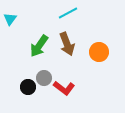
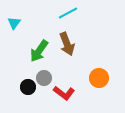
cyan triangle: moved 4 px right, 4 px down
green arrow: moved 5 px down
orange circle: moved 26 px down
red L-shape: moved 5 px down
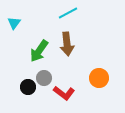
brown arrow: rotated 15 degrees clockwise
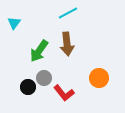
red L-shape: rotated 15 degrees clockwise
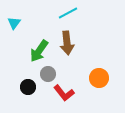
brown arrow: moved 1 px up
gray circle: moved 4 px right, 4 px up
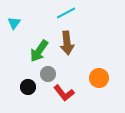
cyan line: moved 2 px left
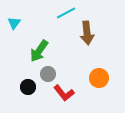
brown arrow: moved 20 px right, 10 px up
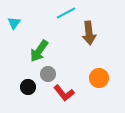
brown arrow: moved 2 px right
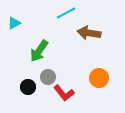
cyan triangle: rotated 24 degrees clockwise
brown arrow: rotated 105 degrees clockwise
gray circle: moved 3 px down
